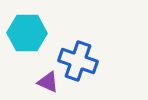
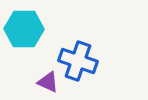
cyan hexagon: moved 3 px left, 4 px up
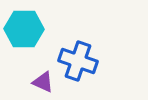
purple triangle: moved 5 px left
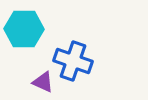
blue cross: moved 5 px left
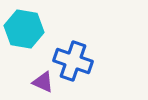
cyan hexagon: rotated 9 degrees clockwise
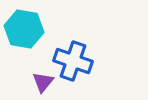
purple triangle: rotated 45 degrees clockwise
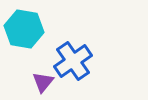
blue cross: rotated 36 degrees clockwise
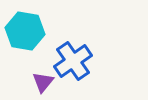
cyan hexagon: moved 1 px right, 2 px down
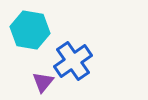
cyan hexagon: moved 5 px right, 1 px up
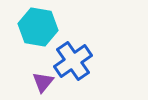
cyan hexagon: moved 8 px right, 3 px up
